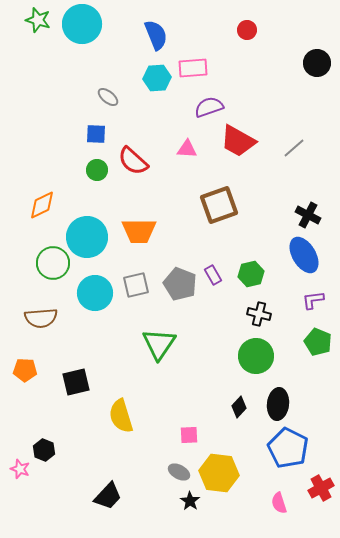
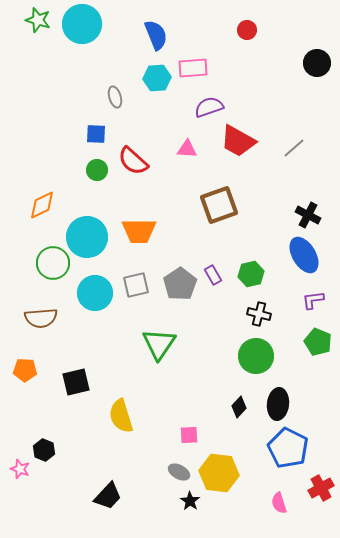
gray ellipse at (108, 97): moved 7 px right; rotated 35 degrees clockwise
gray pentagon at (180, 284): rotated 16 degrees clockwise
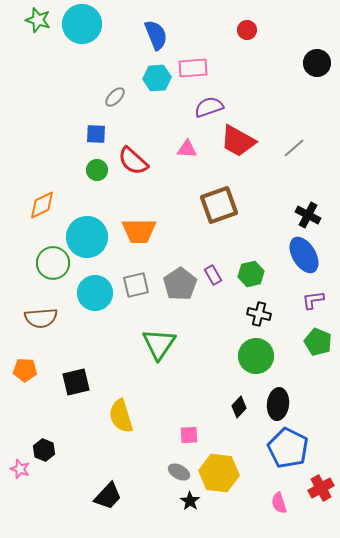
gray ellipse at (115, 97): rotated 60 degrees clockwise
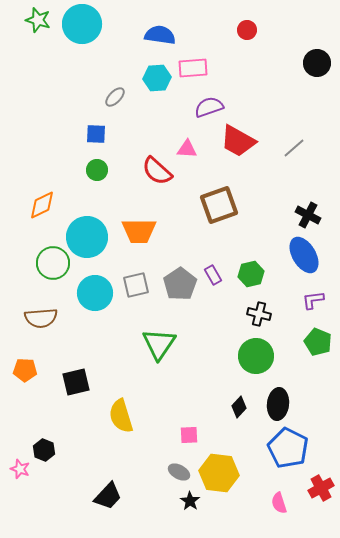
blue semicircle at (156, 35): moved 4 px right; rotated 60 degrees counterclockwise
red semicircle at (133, 161): moved 24 px right, 10 px down
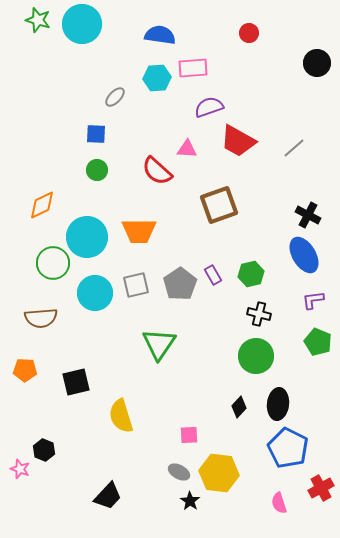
red circle at (247, 30): moved 2 px right, 3 px down
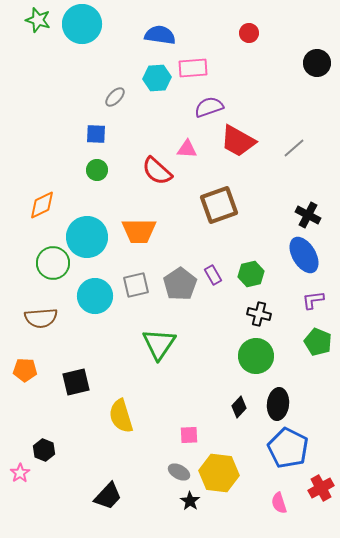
cyan circle at (95, 293): moved 3 px down
pink star at (20, 469): moved 4 px down; rotated 18 degrees clockwise
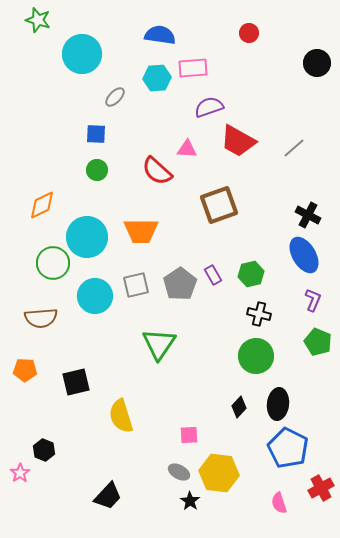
cyan circle at (82, 24): moved 30 px down
orange trapezoid at (139, 231): moved 2 px right
purple L-shape at (313, 300): rotated 120 degrees clockwise
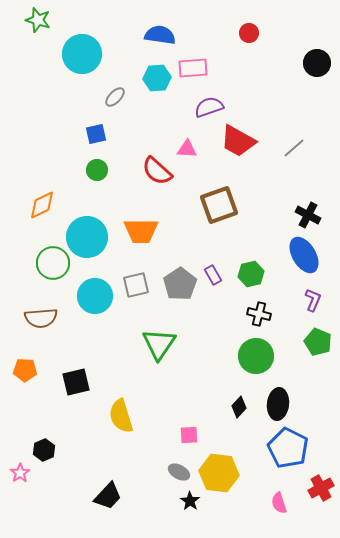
blue square at (96, 134): rotated 15 degrees counterclockwise
black hexagon at (44, 450): rotated 15 degrees clockwise
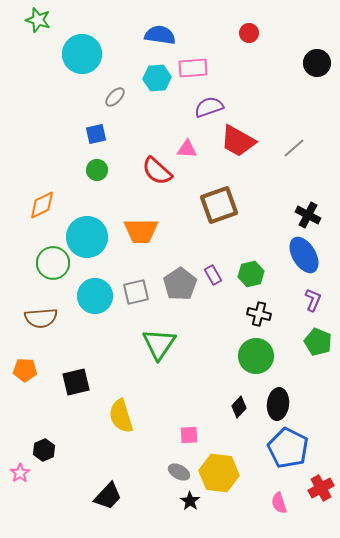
gray square at (136, 285): moved 7 px down
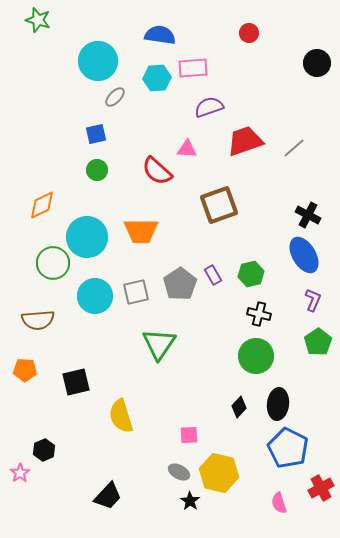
cyan circle at (82, 54): moved 16 px right, 7 px down
red trapezoid at (238, 141): moved 7 px right; rotated 132 degrees clockwise
brown semicircle at (41, 318): moved 3 px left, 2 px down
green pentagon at (318, 342): rotated 16 degrees clockwise
yellow hexagon at (219, 473): rotated 6 degrees clockwise
